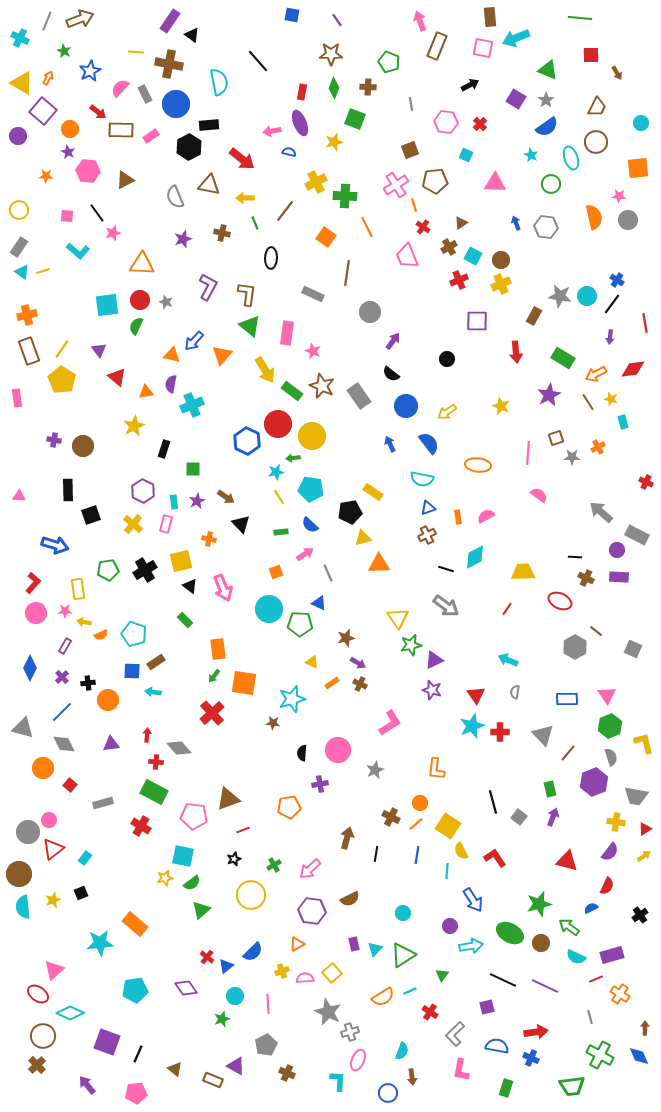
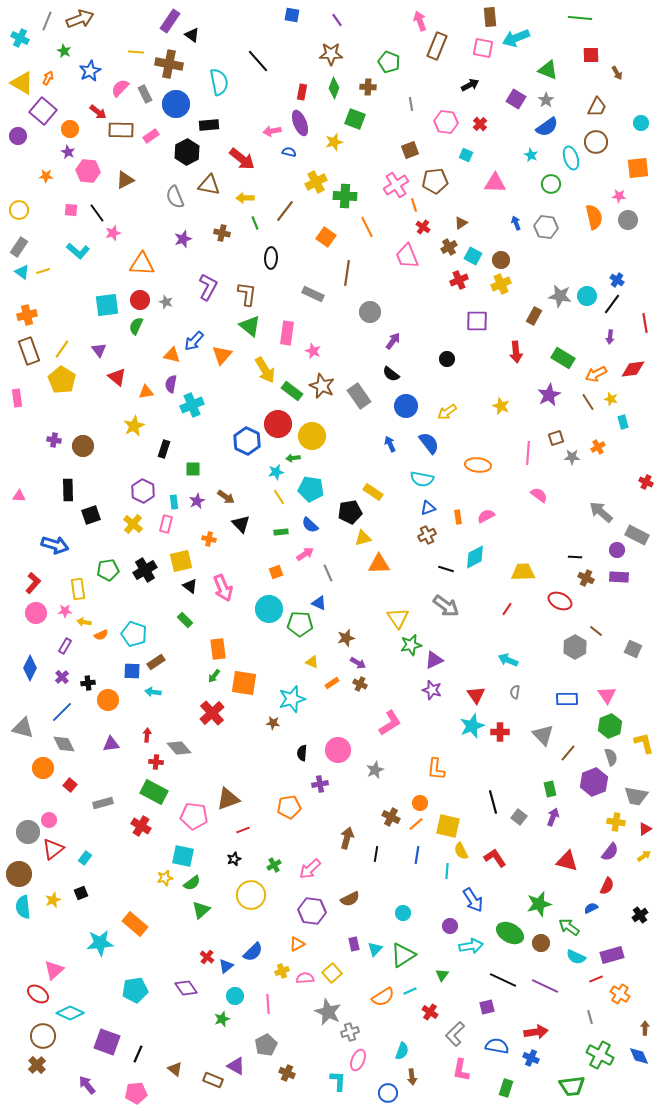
black hexagon at (189, 147): moved 2 px left, 5 px down
pink square at (67, 216): moved 4 px right, 6 px up
yellow square at (448, 826): rotated 20 degrees counterclockwise
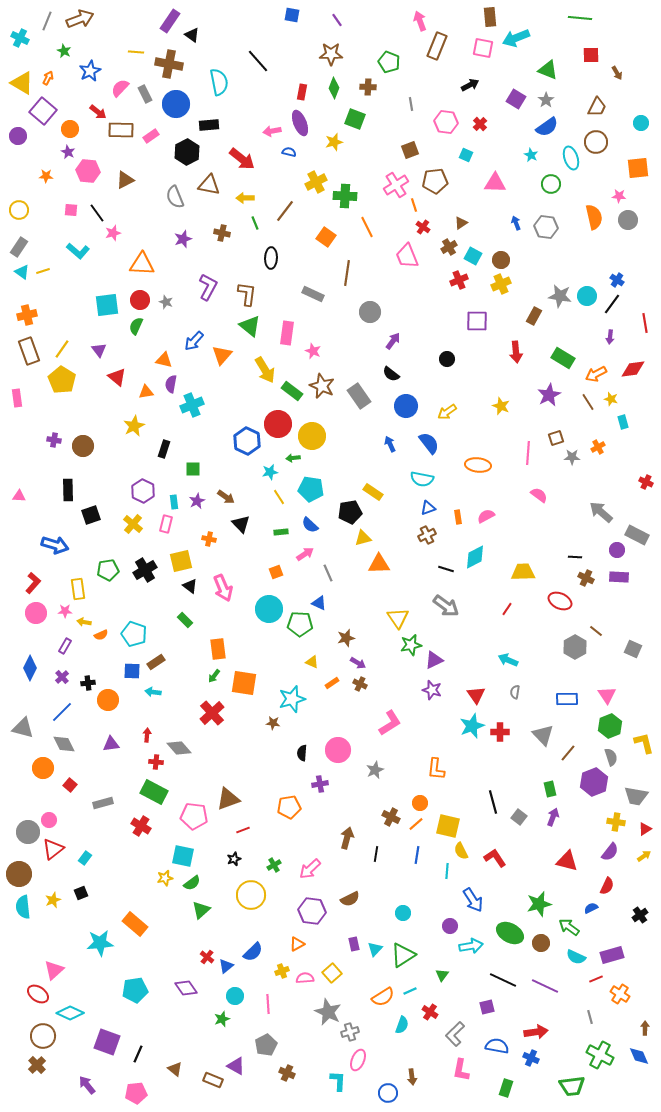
orange triangle at (172, 355): moved 8 px left, 5 px down
cyan star at (276, 472): moved 6 px left
cyan semicircle at (402, 1051): moved 26 px up
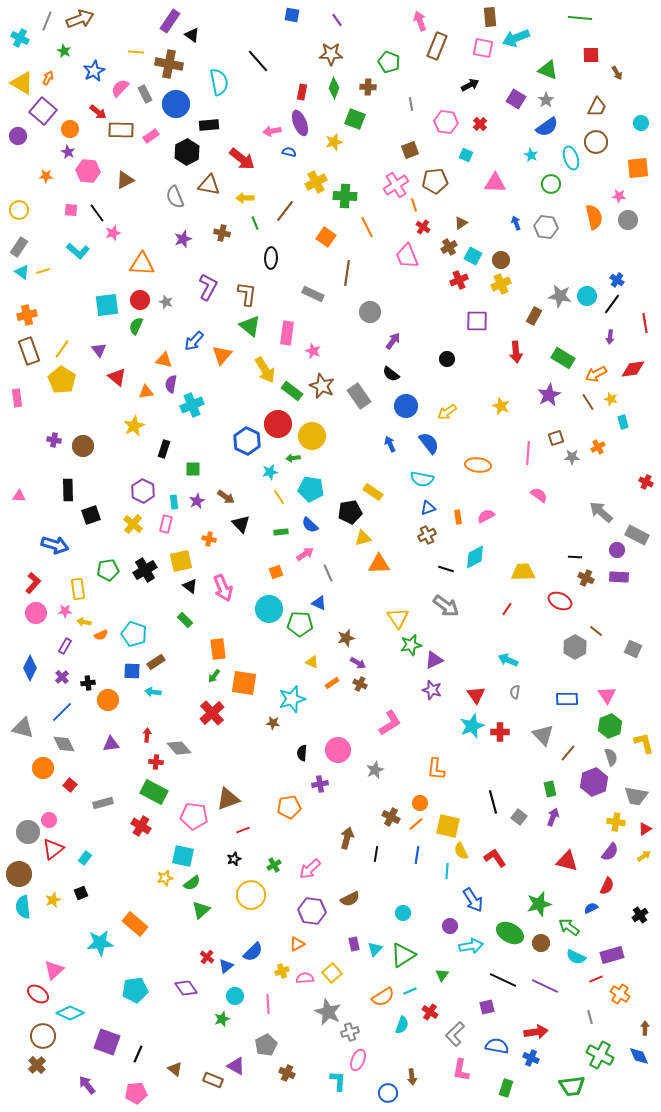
blue star at (90, 71): moved 4 px right
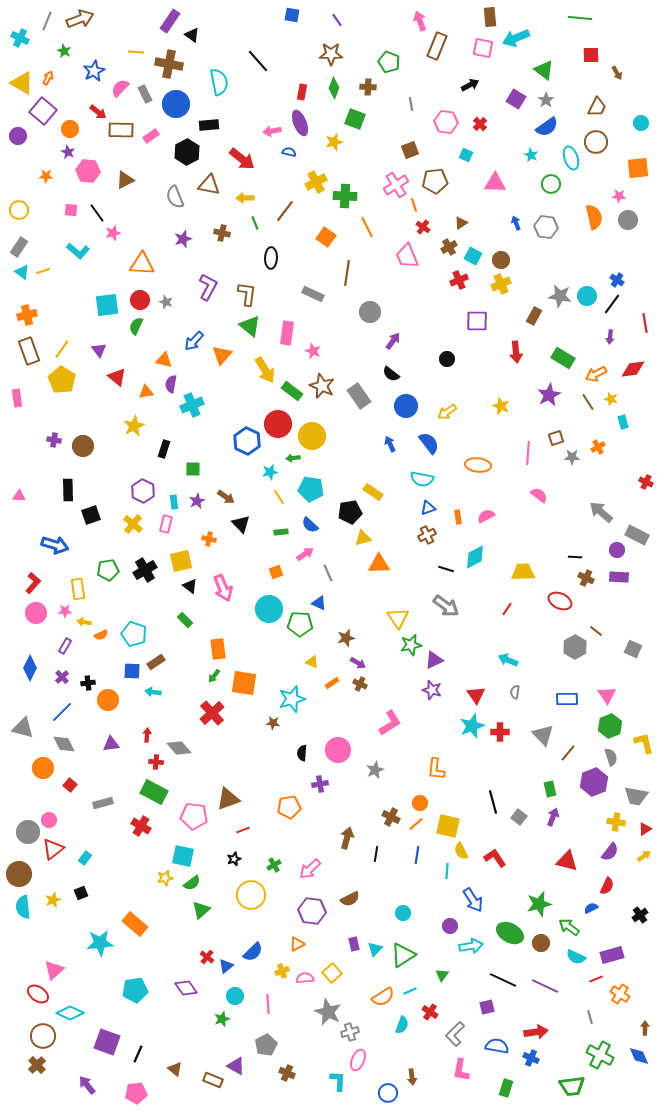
green triangle at (548, 70): moved 4 px left; rotated 15 degrees clockwise
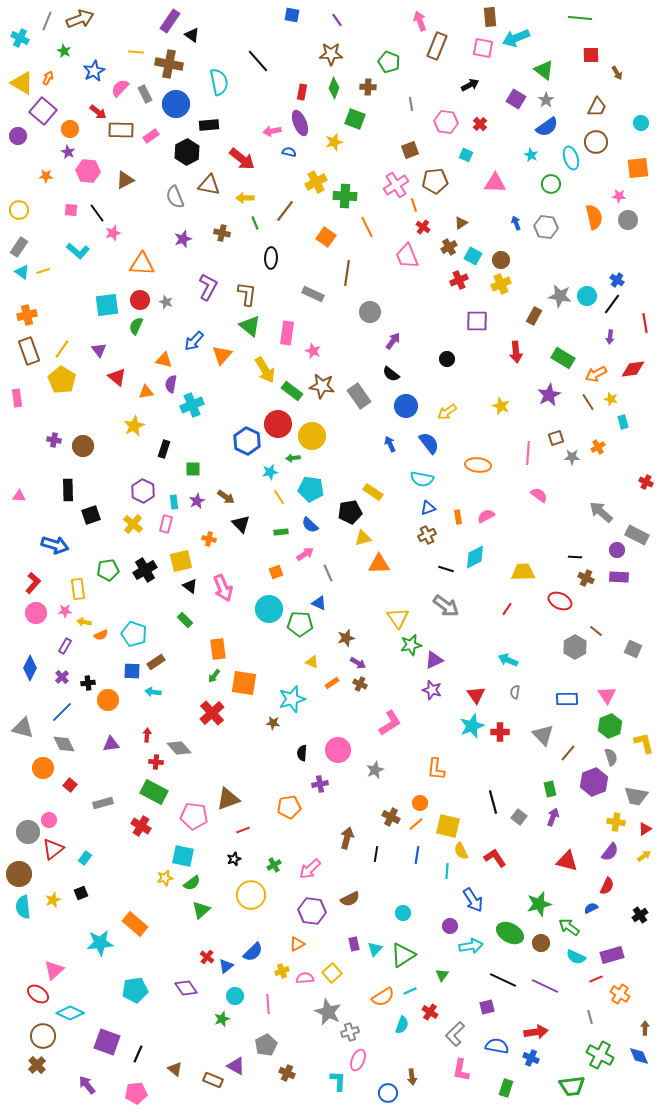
brown star at (322, 386): rotated 15 degrees counterclockwise
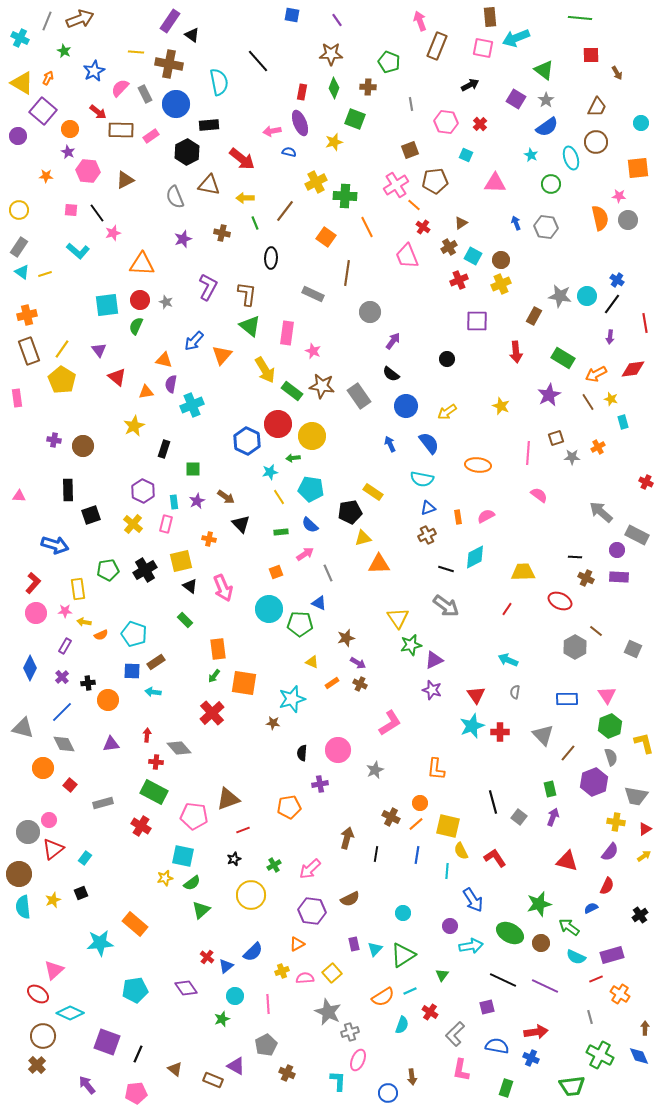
orange line at (414, 205): rotated 32 degrees counterclockwise
orange semicircle at (594, 217): moved 6 px right, 1 px down
yellow line at (43, 271): moved 2 px right, 3 px down
